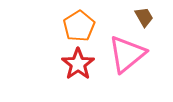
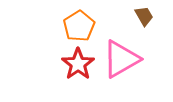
brown trapezoid: moved 1 px up
pink triangle: moved 6 px left, 5 px down; rotated 9 degrees clockwise
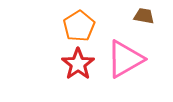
brown trapezoid: rotated 50 degrees counterclockwise
pink triangle: moved 4 px right
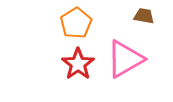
orange pentagon: moved 3 px left, 3 px up
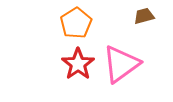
brown trapezoid: rotated 25 degrees counterclockwise
pink triangle: moved 4 px left, 5 px down; rotated 6 degrees counterclockwise
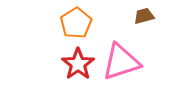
pink triangle: moved 2 px up; rotated 18 degrees clockwise
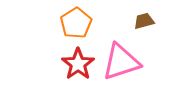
brown trapezoid: moved 5 px down
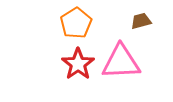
brown trapezoid: moved 3 px left
pink triangle: rotated 15 degrees clockwise
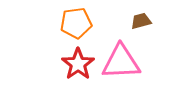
orange pentagon: rotated 24 degrees clockwise
